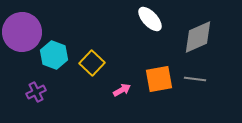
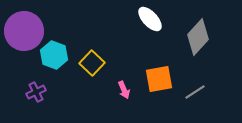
purple circle: moved 2 px right, 1 px up
gray diamond: rotated 24 degrees counterclockwise
gray line: moved 13 px down; rotated 40 degrees counterclockwise
pink arrow: moved 2 px right; rotated 96 degrees clockwise
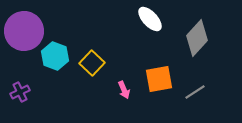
gray diamond: moved 1 px left, 1 px down
cyan hexagon: moved 1 px right, 1 px down
purple cross: moved 16 px left
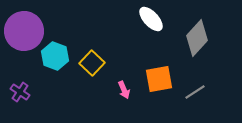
white ellipse: moved 1 px right
purple cross: rotated 30 degrees counterclockwise
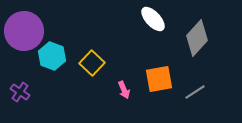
white ellipse: moved 2 px right
cyan hexagon: moved 3 px left
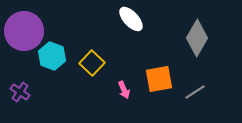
white ellipse: moved 22 px left
gray diamond: rotated 12 degrees counterclockwise
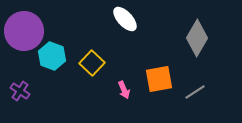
white ellipse: moved 6 px left
purple cross: moved 1 px up
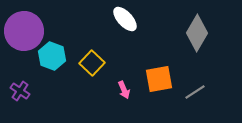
gray diamond: moved 5 px up
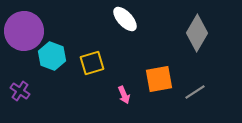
yellow square: rotated 30 degrees clockwise
pink arrow: moved 5 px down
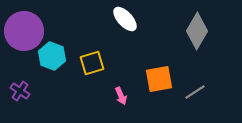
gray diamond: moved 2 px up
pink arrow: moved 3 px left, 1 px down
